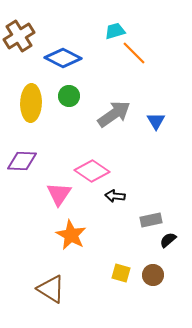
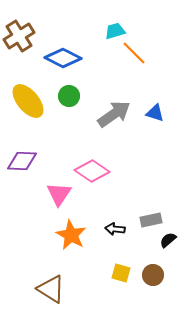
yellow ellipse: moved 3 px left, 2 px up; rotated 42 degrees counterclockwise
blue triangle: moved 1 px left, 8 px up; rotated 42 degrees counterclockwise
black arrow: moved 33 px down
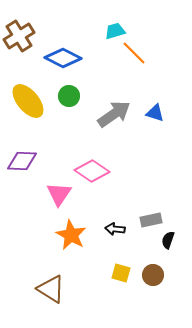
black semicircle: rotated 30 degrees counterclockwise
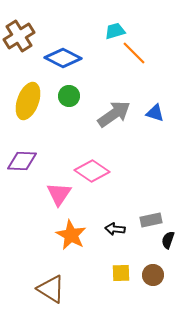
yellow ellipse: rotated 60 degrees clockwise
yellow square: rotated 18 degrees counterclockwise
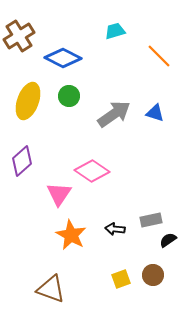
orange line: moved 25 px right, 3 px down
purple diamond: rotated 44 degrees counterclockwise
black semicircle: rotated 36 degrees clockwise
yellow square: moved 6 px down; rotated 18 degrees counterclockwise
brown triangle: rotated 12 degrees counterclockwise
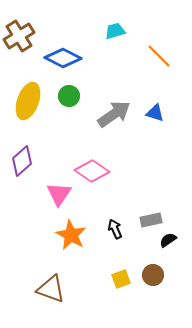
black arrow: rotated 60 degrees clockwise
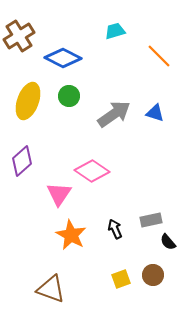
black semicircle: moved 2 px down; rotated 96 degrees counterclockwise
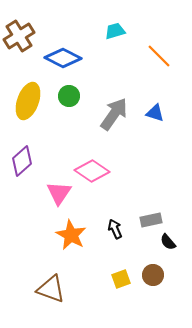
gray arrow: rotated 20 degrees counterclockwise
pink triangle: moved 1 px up
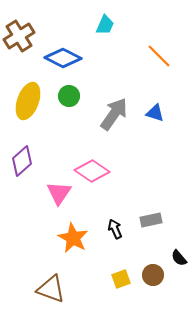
cyan trapezoid: moved 10 px left, 6 px up; rotated 130 degrees clockwise
orange star: moved 2 px right, 3 px down
black semicircle: moved 11 px right, 16 px down
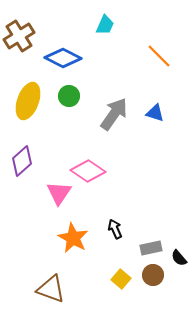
pink diamond: moved 4 px left
gray rectangle: moved 28 px down
yellow square: rotated 30 degrees counterclockwise
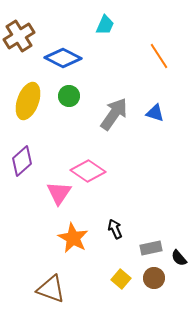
orange line: rotated 12 degrees clockwise
brown circle: moved 1 px right, 3 px down
